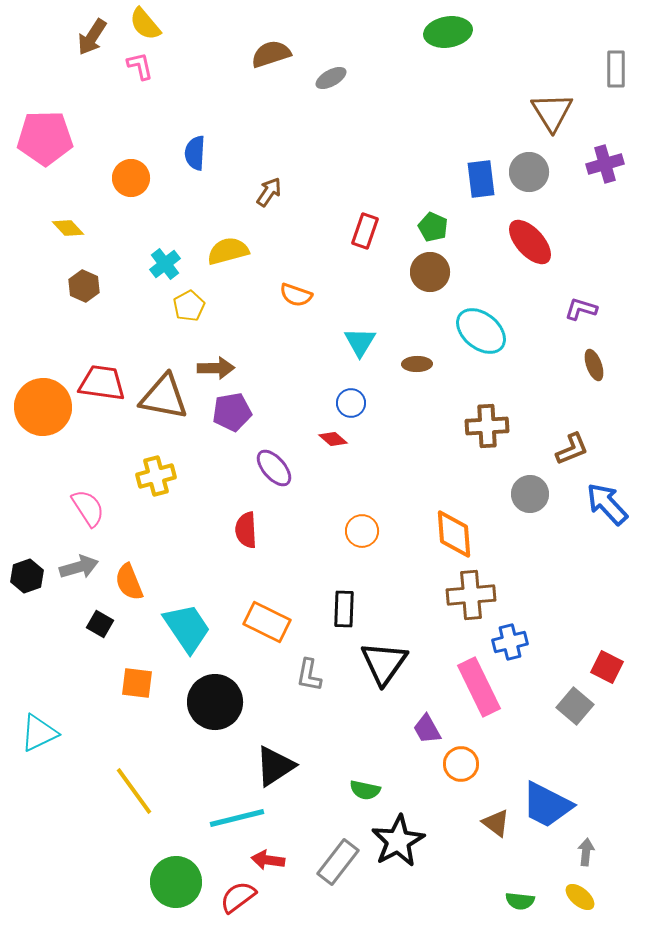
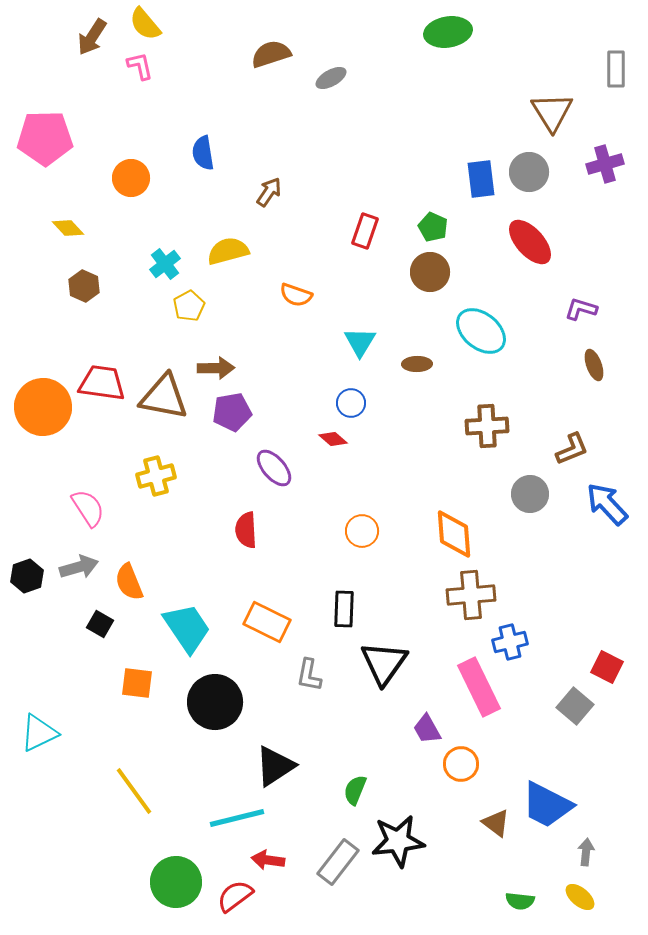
blue semicircle at (195, 153): moved 8 px right; rotated 12 degrees counterclockwise
green semicircle at (365, 790): moved 10 px left; rotated 100 degrees clockwise
black star at (398, 841): rotated 22 degrees clockwise
red semicircle at (238, 897): moved 3 px left, 1 px up
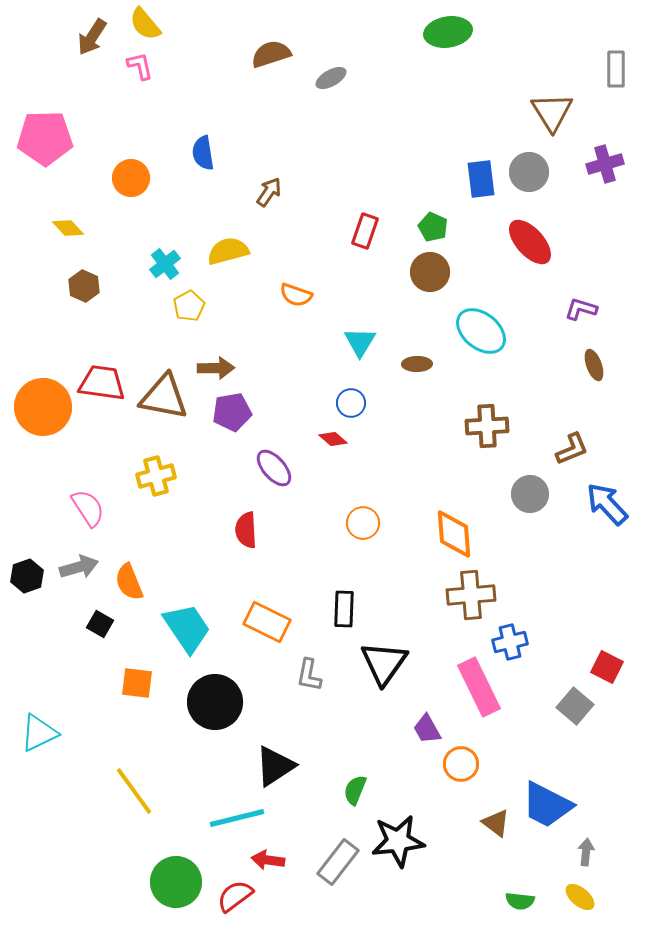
orange circle at (362, 531): moved 1 px right, 8 px up
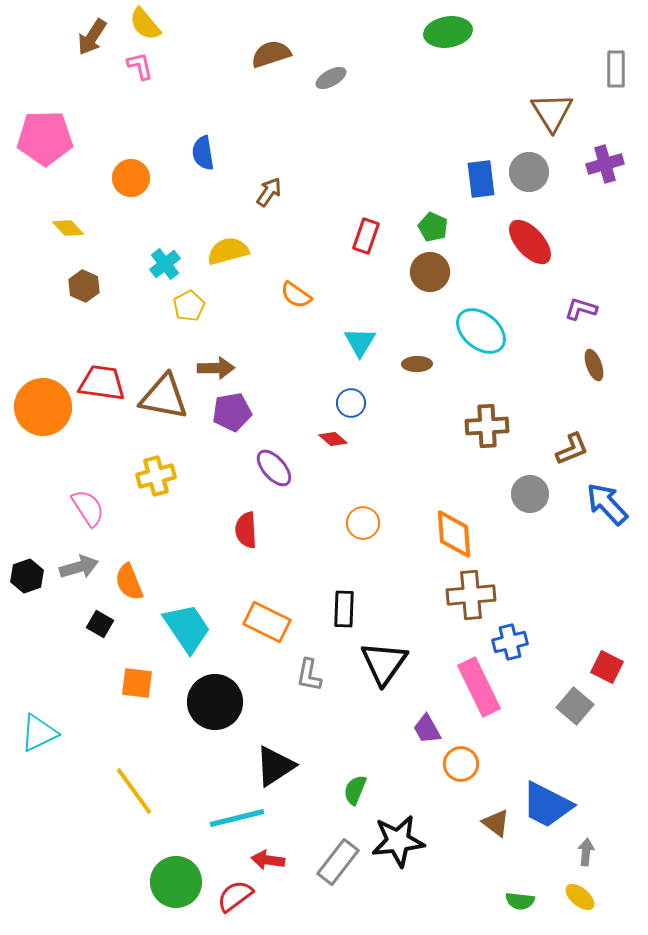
red rectangle at (365, 231): moved 1 px right, 5 px down
orange semicircle at (296, 295): rotated 16 degrees clockwise
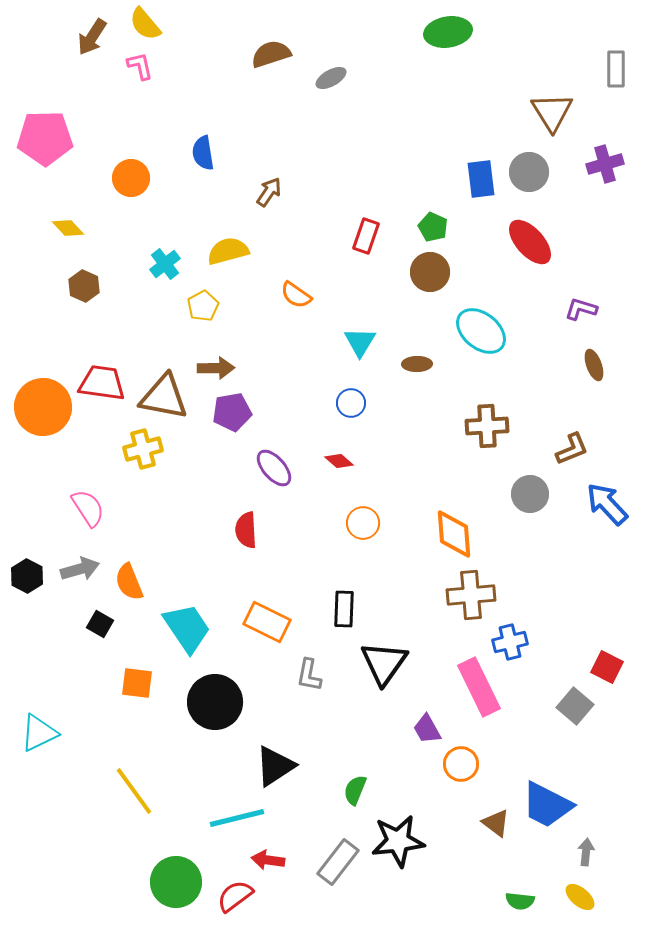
yellow pentagon at (189, 306): moved 14 px right
red diamond at (333, 439): moved 6 px right, 22 px down
yellow cross at (156, 476): moved 13 px left, 27 px up
gray arrow at (79, 567): moved 1 px right, 2 px down
black hexagon at (27, 576): rotated 12 degrees counterclockwise
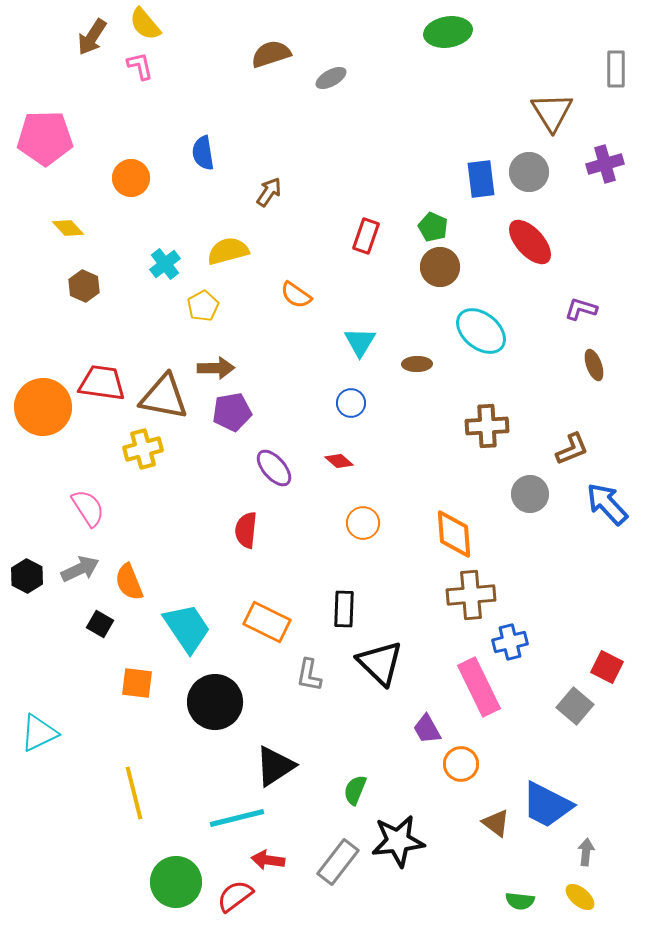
brown circle at (430, 272): moved 10 px right, 5 px up
red semicircle at (246, 530): rotated 9 degrees clockwise
gray arrow at (80, 569): rotated 9 degrees counterclockwise
black triangle at (384, 663): moved 4 px left; rotated 21 degrees counterclockwise
yellow line at (134, 791): moved 2 px down; rotated 22 degrees clockwise
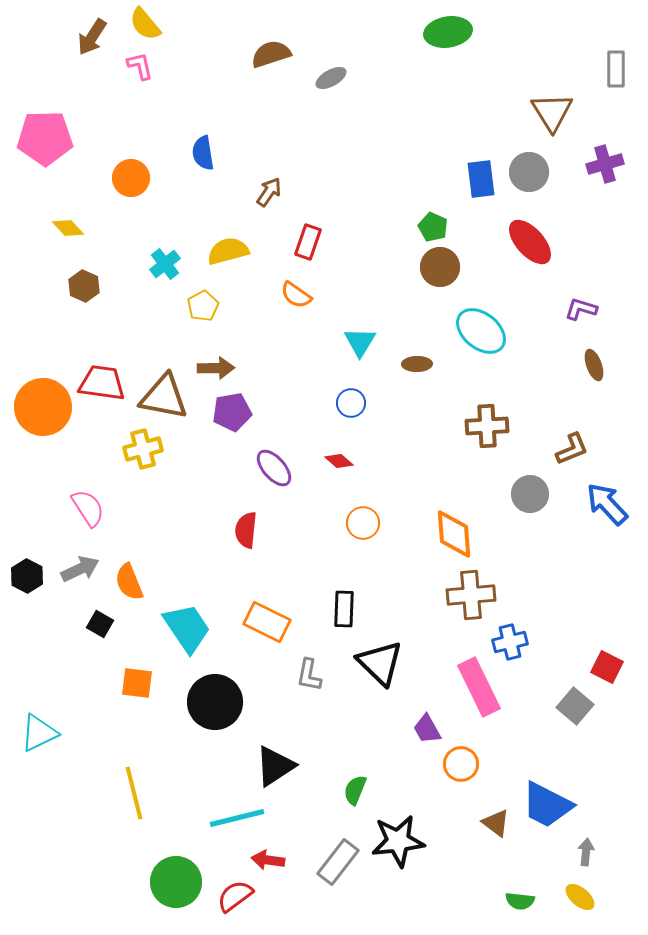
red rectangle at (366, 236): moved 58 px left, 6 px down
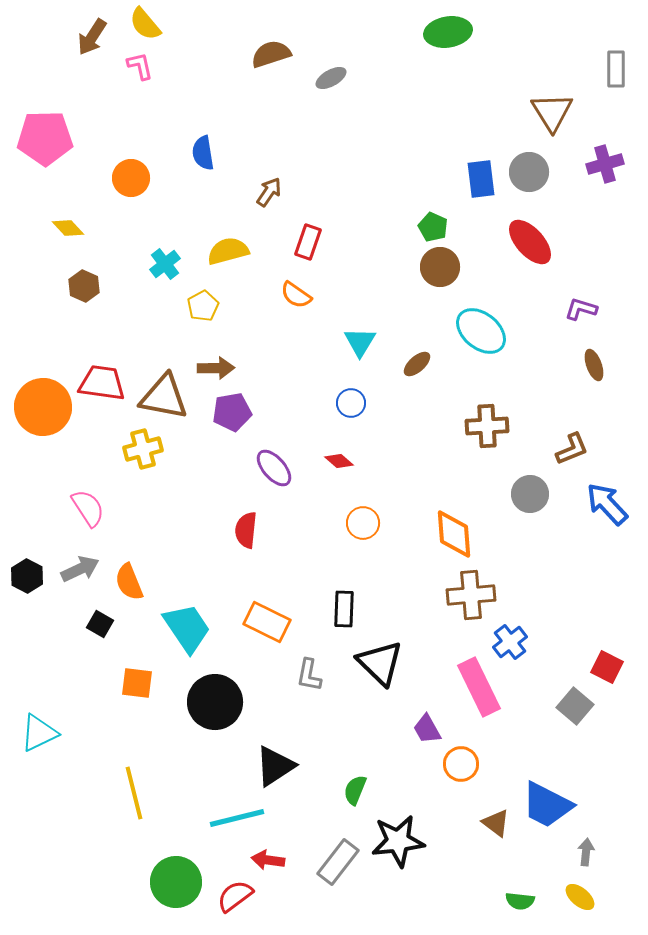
brown ellipse at (417, 364): rotated 40 degrees counterclockwise
blue cross at (510, 642): rotated 24 degrees counterclockwise
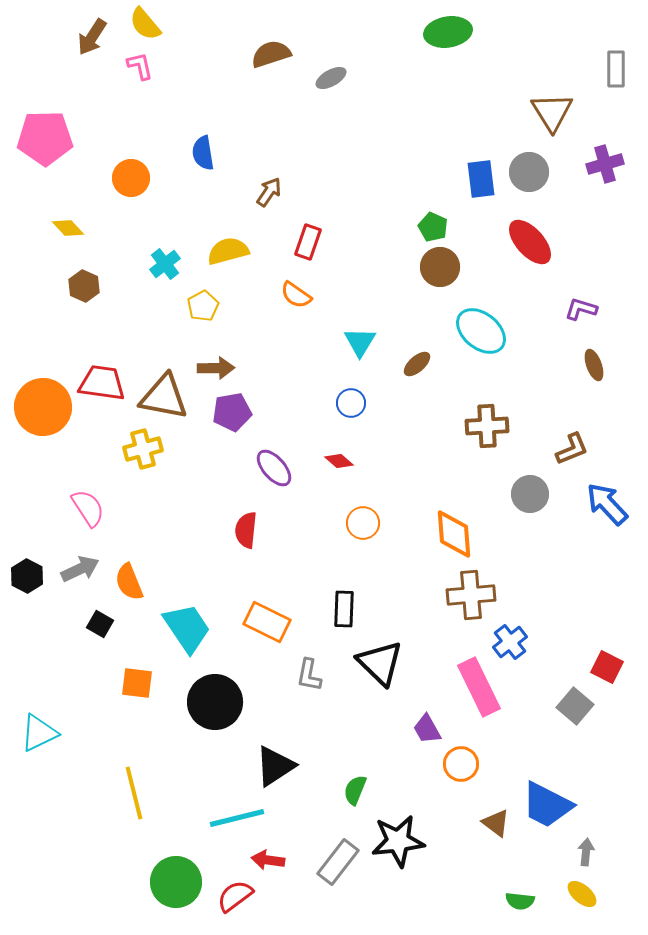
yellow ellipse at (580, 897): moved 2 px right, 3 px up
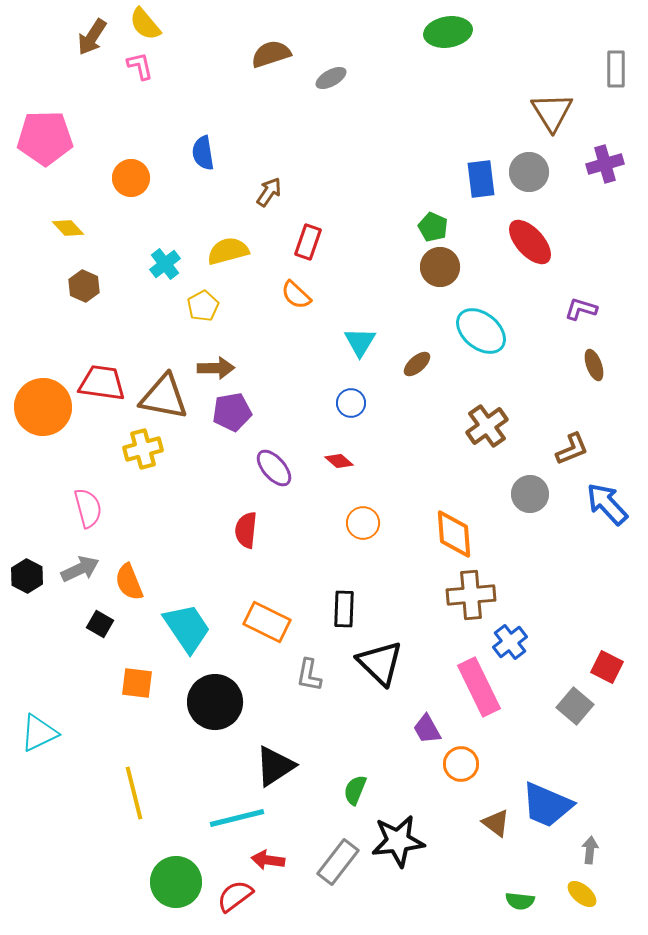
orange semicircle at (296, 295): rotated 8 degrees clockwise
brown cross at (487, 426): rotated 33 degrees counterclockwise
pink semicircle at (88, 508): rotated 18 degrees clockwise
blue trapezoid at (547, 805): rotated 4 degrees counterclockwise
gray arrow at (586, 852): moved 4 px right, 2 px up
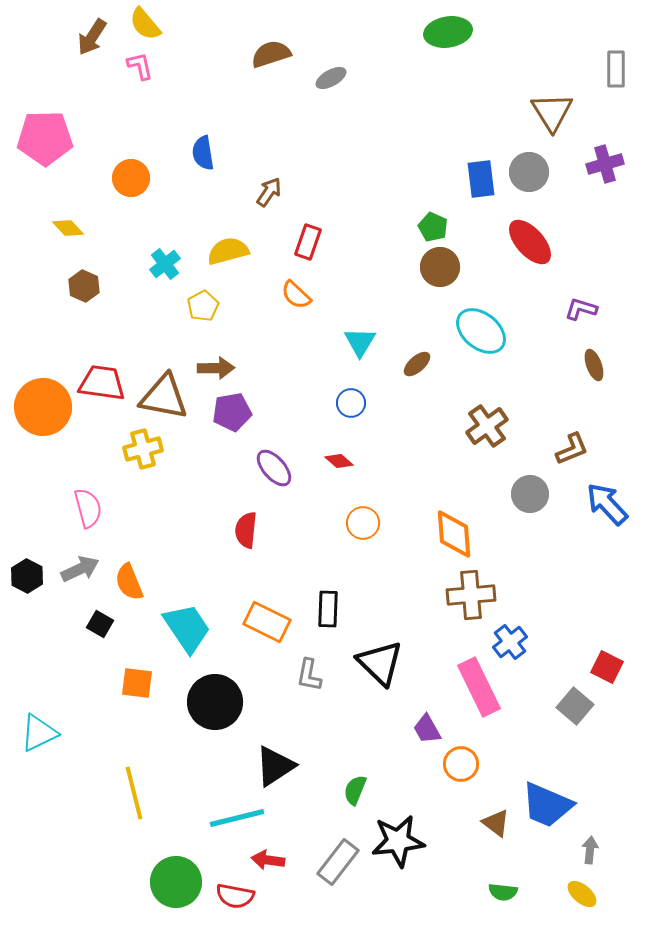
black rectangle at (344, 609): moved 16 px left
red semicircle at (235, 896): rotated 132 degrees counterclockwise
green semicircle at (520, 901): moved 17 px left, 9 px up
